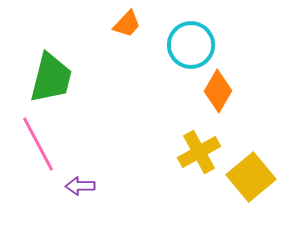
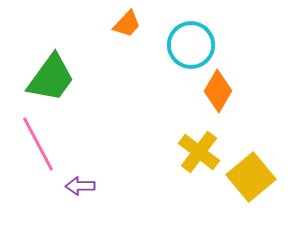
green trapezoid: rotated 22 degrees clockwise
yellow cross: rotated 24 degrees counterclockwise
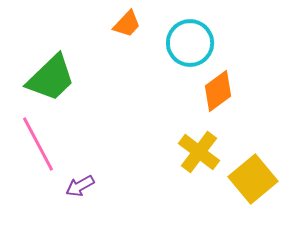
cyan circle: moved 1 px left, 2 px up
green trapezoid: rotated 10 degrees clockwise
orange diamond: rotated 24 degrees clockwise
yellow square: moved 2 px right, 2 px down
purple arrow: rotated 28 degrees counterclockwise
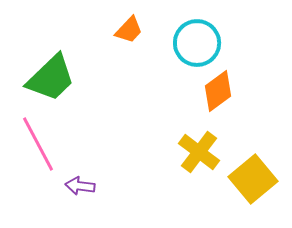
orange trapezoid: moved 2 px right, 6 px down
cyan circle: moved 7 px right
purple arrow: rotated 36 degrees clockwise
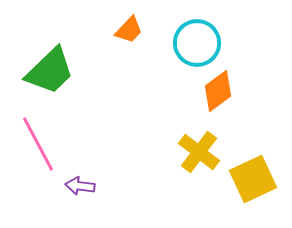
green trapezoid: moved 1 px left, 7 px up
yellow square: rotated 15 degrees clockwise
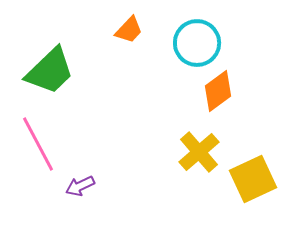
yellow cross: rotated 12 degrees clockwise
purple arrow: rotated 32 degrees counterclockwise
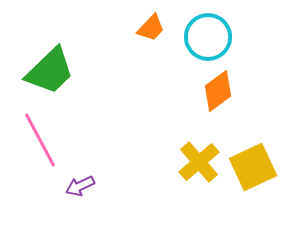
orange trapezoid: moved 22 px right, 2 px up
cyan circle: moved 11 px right, 6 px up
pink line: moved 2 px right, 4 px up
yellow cross: moved 10 px down
yellow square: moved 12 px up
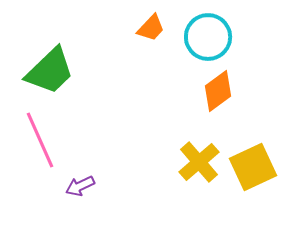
pink line: rotated 4 degrees clockwise
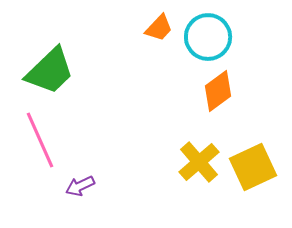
orange trapezoid: moved 8 px right
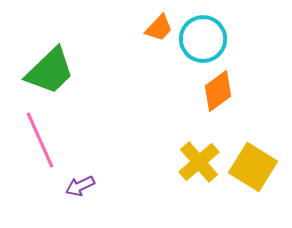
cyan circle: moved 5 px left, 2 px down
yellow square: rotated 33 degrees counterclockwise
